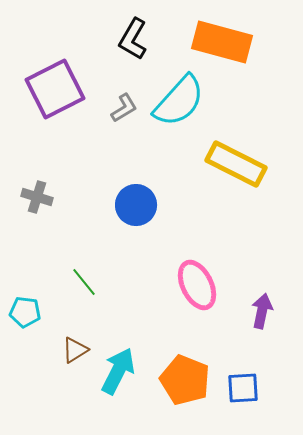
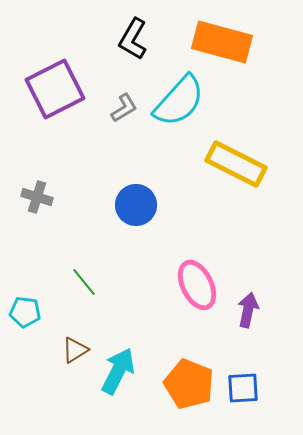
purple arrow: moved 14 px left, 1 px up
orange pentagon: moved 4 px right, 4 px down
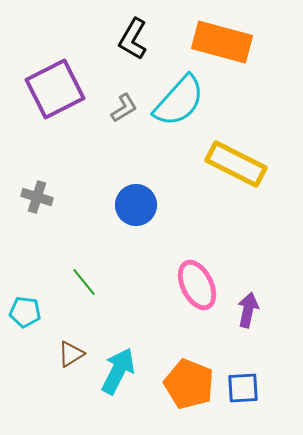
brown triangle: moved 4 px left, 4 px down
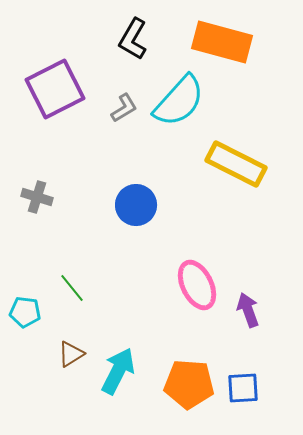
green line: moved 12 px left, 6 px down
purple arrow: rotated 32 degrees counterclockwise
orange pentagon: rotated 18 degrees counterclockwise
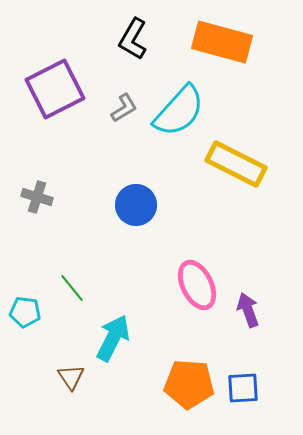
cyan semicircle: moved 10 px down
brown triangle: moved 23 px down; rotated 32 degrees counterclockwise
cyan arrow: moved 5 px left, 33 px up
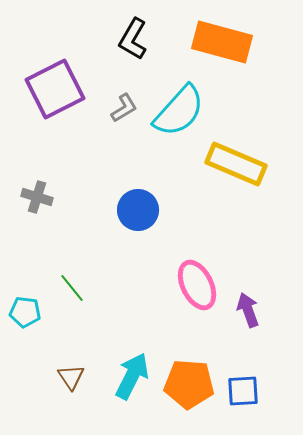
yellow rectangle: rotated 4 degrees counterclockwise
blue circle: moved 2 px right, 5 px down
cyan arrow: moved 19 px right, 38 px down
blue square: moved 3 px down
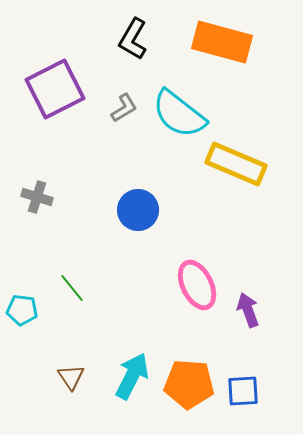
cyan semicircle: moved 3 px down; rotated 86 degrees clockwise
cyan pentagon: moved 3 px left, 2 px up
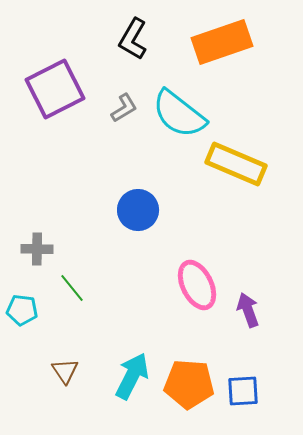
orange rectangle: rotated 34 degrees counterclockwise
gray cross: moved 52 px down; rotated 16 degrees counterclockwise
brown triangle: moved 6 px left, 6 px up
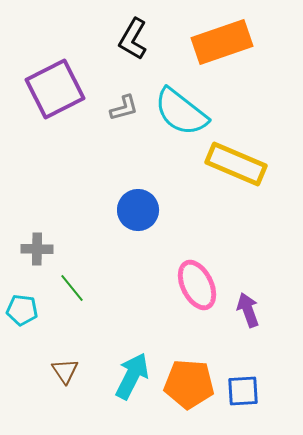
gray L-shape: rotated 16 degrees clockwise
cyan semicircle: moved 2 px right, 2 px up
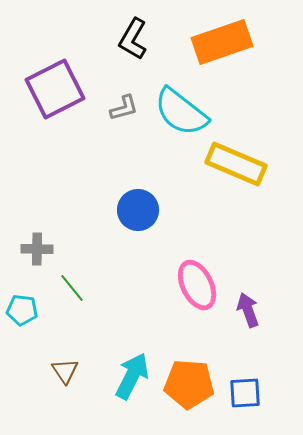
blue square: moved 2 px right, 2 px down
